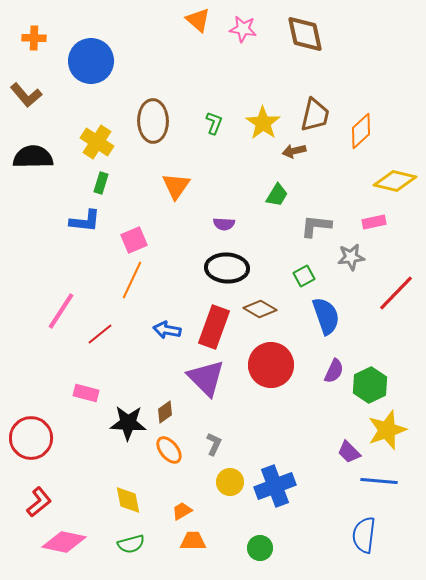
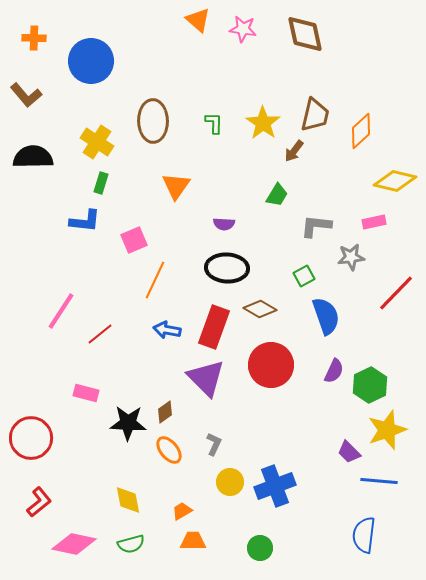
green L-shape at (214, 123): rotated 20 degrees counterclockwise
brown arrow at (294, 151): rotated 40 degrees counterclockwise
orange line at (132, 280): moved 23 px right
pink diamond at (64, 542): moved 10 px right, 2 px down
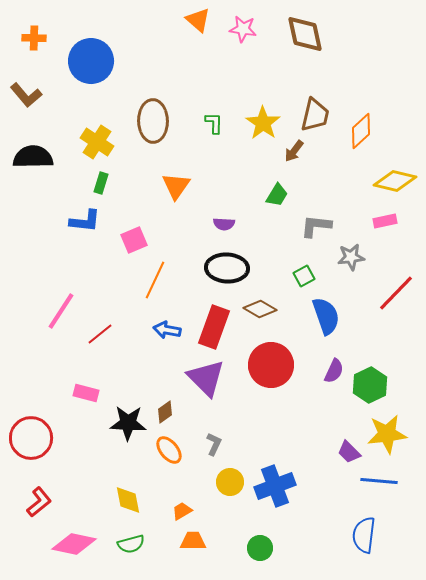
pink rectangle at (374, 222): moved 11 px right, 1 px up
yellow star at (387, 430): moved 4 px down; rotated 12 degrees clockwise
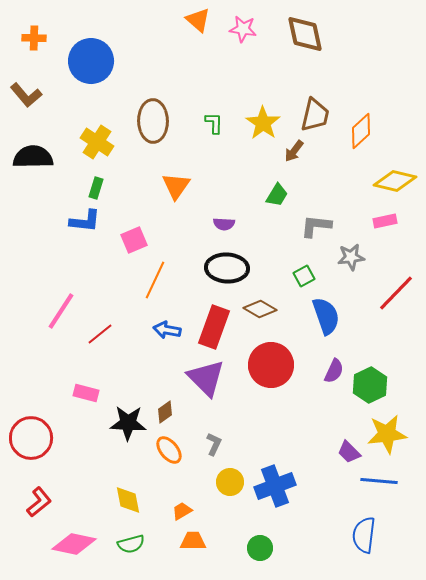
green rectangle at (101, 183): moved 5 px left, 5 px down
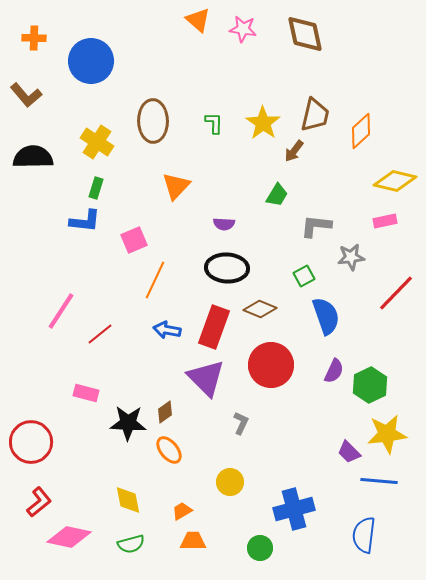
orange triangle at (176, 186): rotated 8 degrees clockwise
brown diamond at (260, 309): rotated 8 degrees counterclockwise
red circle at (31, 438): moved 4 px down
gray L-shape at (214, 444): moved 27 px right, 21 px up
blue cross at (275, 486): moved 19 px right, 23 px down; rotated 6 degrees clockwise
pink diamond at (74, 544): moved 5 px left, 7 px up
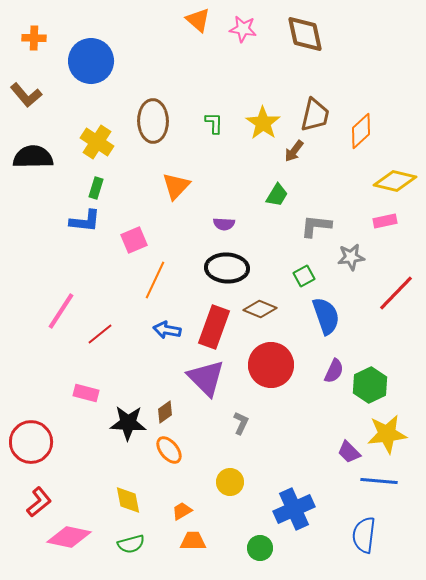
blue cross at (294, 509): rotated 9 degrees counterclockwise
